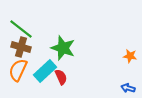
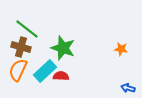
green line: moved 6 px right
orange star: moved 9 px left, 7 px up
red semicircle: moved 1 px up; rotated 63 degrees counterclockwise
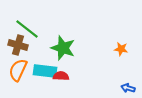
brown cross: moved 3 px left, 2 px up
cyan rectangle: rotated 50 degrees clockwise
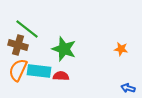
green star: moved 1 px right, 1 px down
cyan rectangle: moved 6 px left
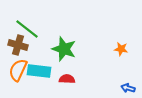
red semicircle: moved 6 px right, 3 px down
